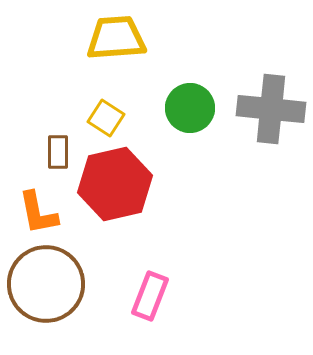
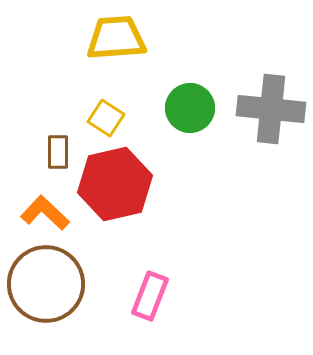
orange L-shape: moved 7 px right; rotated 144 degrees clockwise
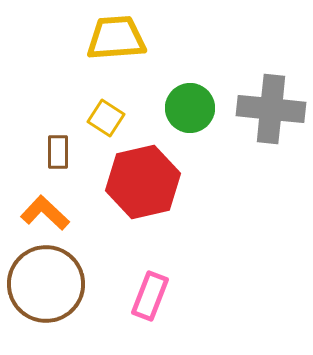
red hexagon: moved 28 px right, 2 px up
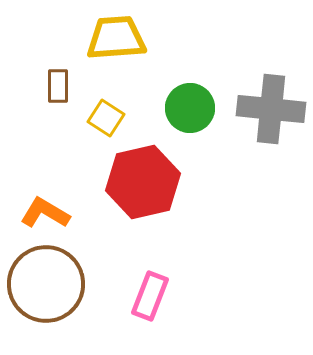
brown rectangle: moved 66 px up
orange L-shape: rotated 12 degrees counterclockwise
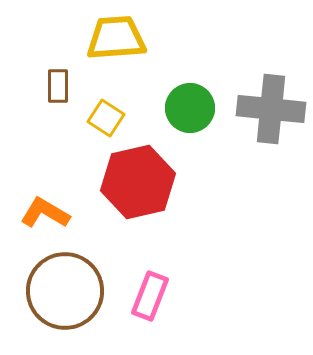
red hexagon: moved 5 px left
brown circle: moved 19 px right, 7 px down
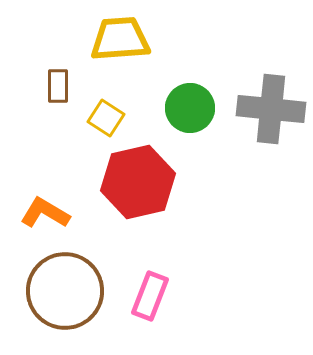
yellow trapezoid: moved 4 px right, 1 px down
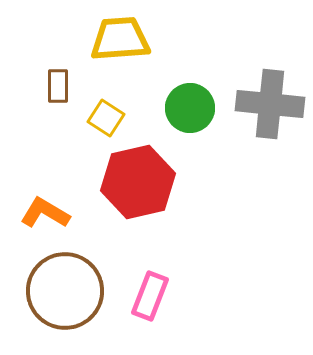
gray cross: moved 1 px left, 5 px up
